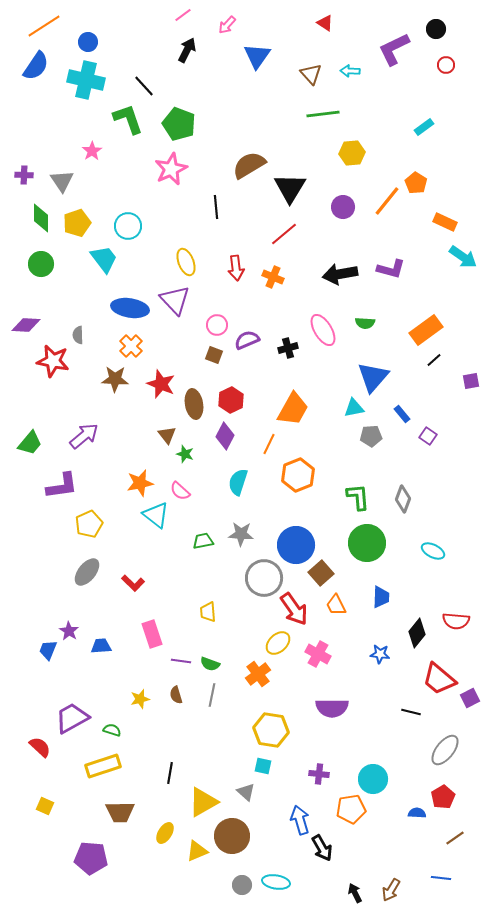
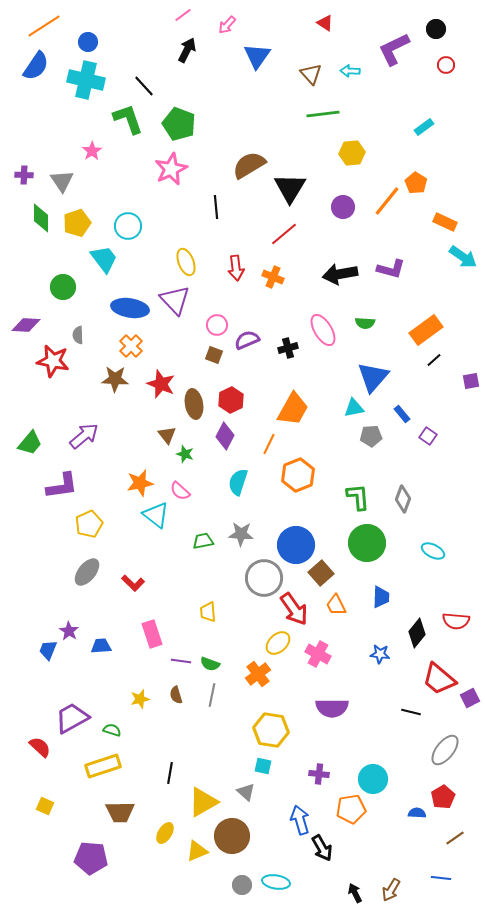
green circle at (41, 264): moved 22 px right, 23 px down
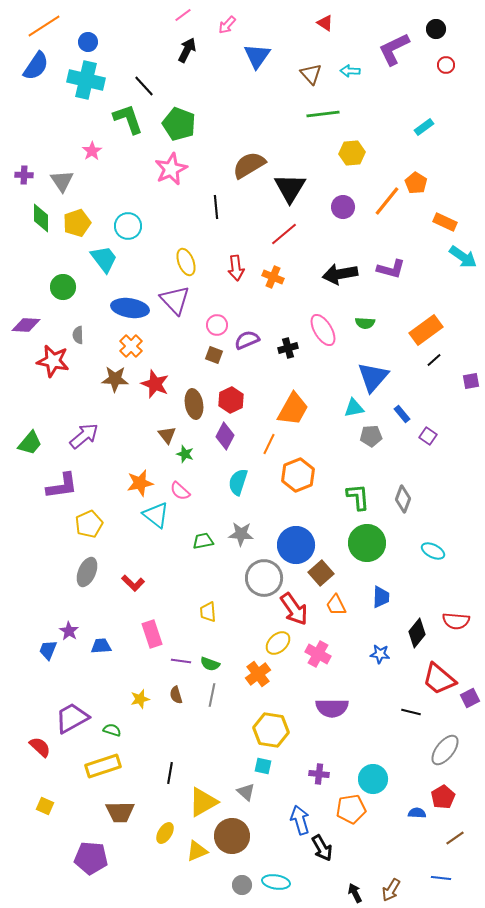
red star at (161, 384): moved 6 px left
gray ellipse at (87, 572): rotated 16 degrees counterclockwise
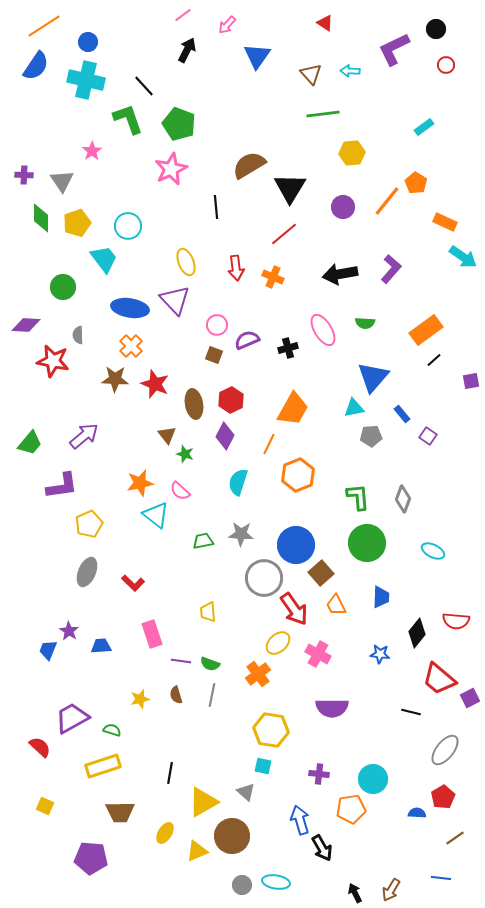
purple L-shape at (391, 269): rotated 64 degrees counterclockwise
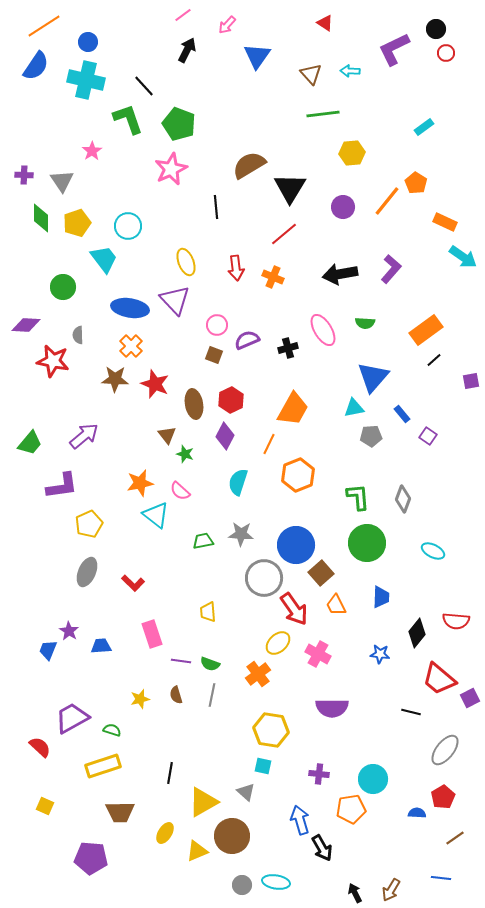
red circle at (446, 65): moved 12 px up
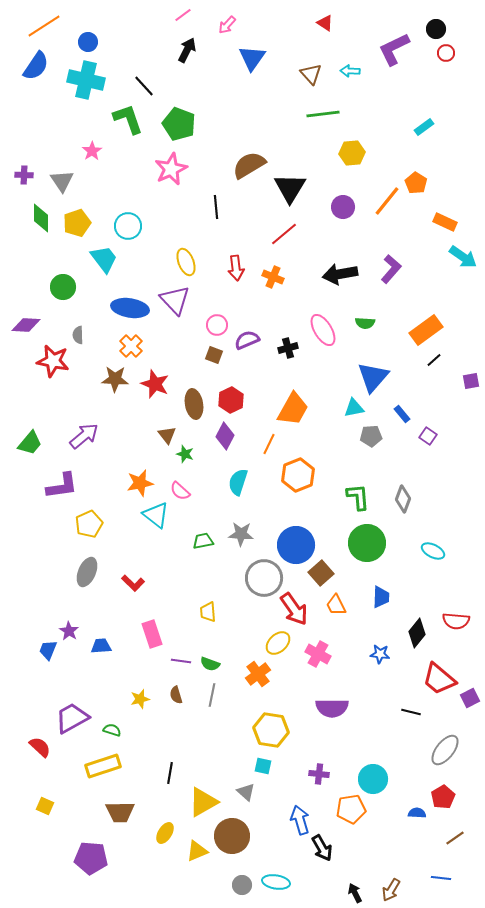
blue triangle at (257, 56): moved 5 px left, 2 px down
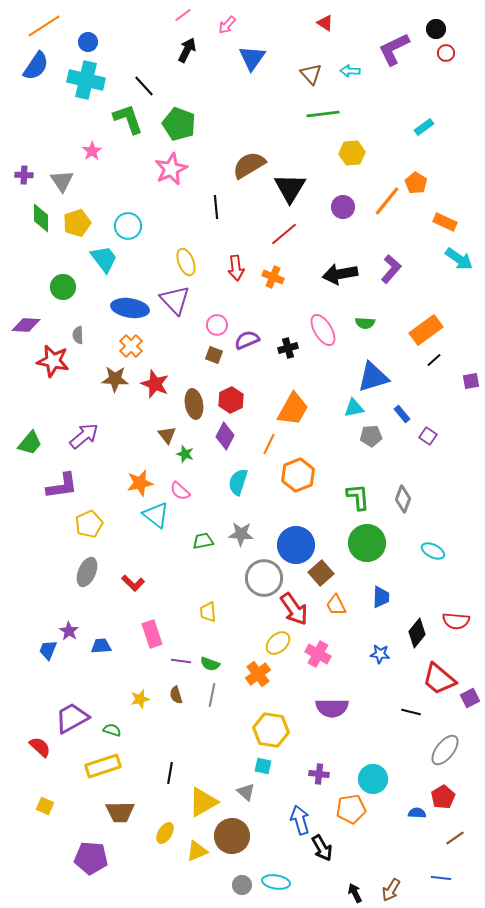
cyan arrow at (463, 257): moved 4 px left, 2 px down
blue triangle at (373, 377): rotated 32 degrees clockwise
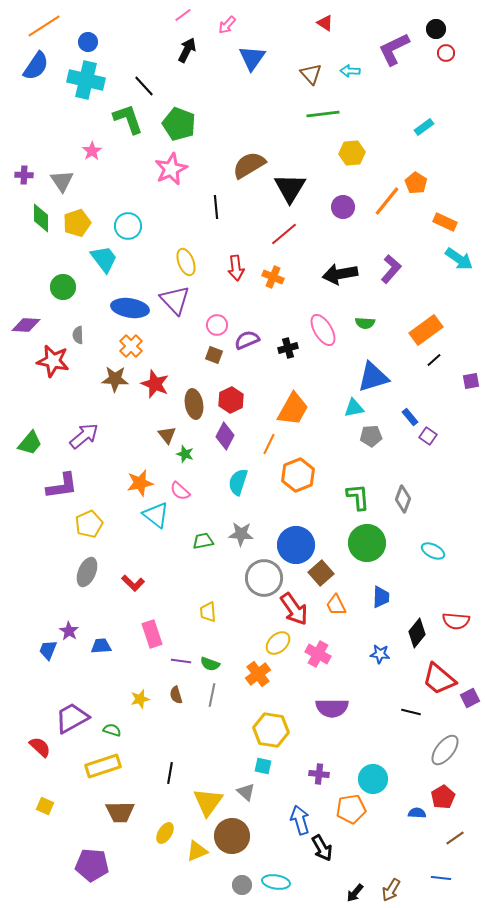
blue rectangle at (402, 414): moved 8 px right, 3 px down
yellow triangle at (203, 802): moved 5 px right; rotated 24 degrees counterclockwise
purple pentagon at (91, 858): moved 1 px right, 7 px down
black arrow at (355, 893): rotated 114 degrees counterclockwise
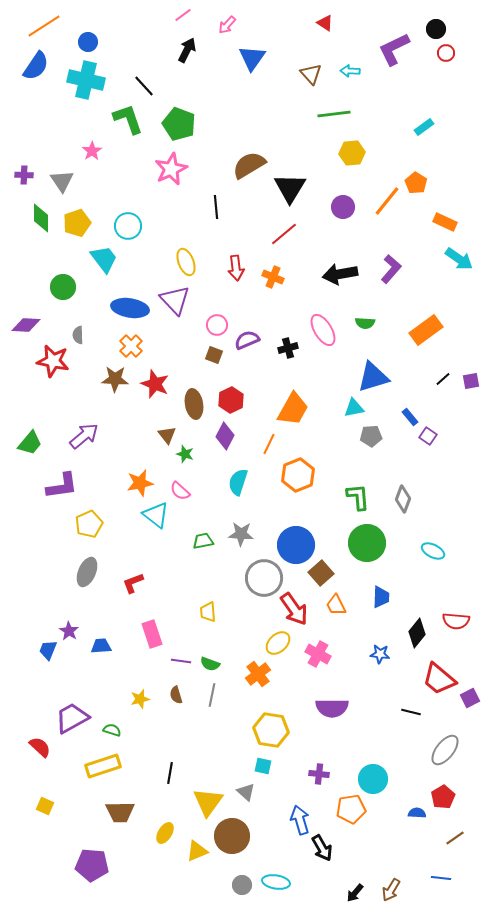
green line at (323, 114): moved 11 px right
black line at (434, 360): moved 9 px right, 19 px down
red L-shape at (133, 583): rotated 115 degrees clockwise
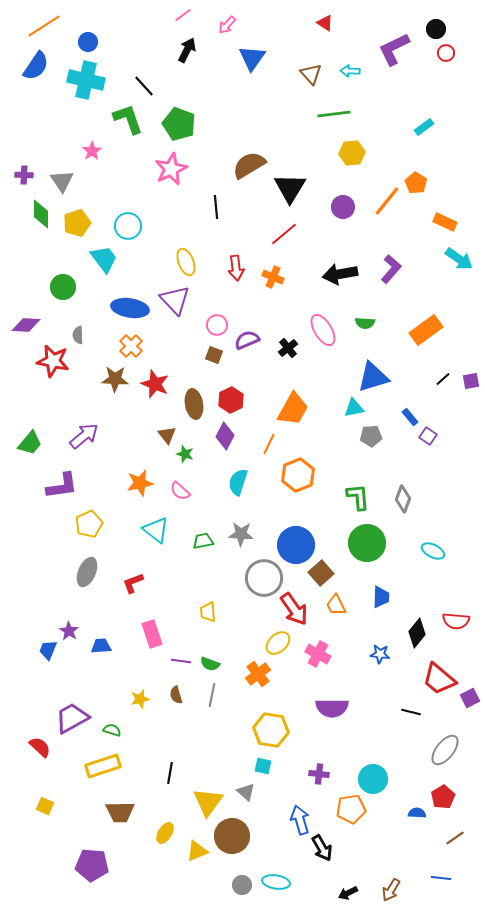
green diamond at (41, 218): moved 4 px up
black cross at (288, 348): rotated 24 degrees counterclockwise
cyan triangle at (156, 515): moved 15 px down
black arrow at (355, 893): moved 7 px left; rotated 24 degrees clockwise
